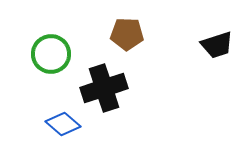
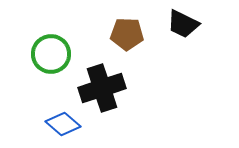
black trapezoid: moved 34 px left, 21 px up; rotated 44 degrees clockwise
black cross: moved 2 px left
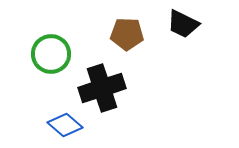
blue diamond: moved 2 px right, 1 px down
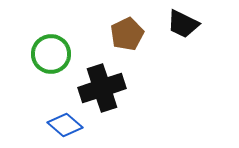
brown pentagon: rotated 28 degrees counterclockwise
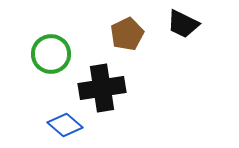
black cross: rotated 9 degrees clockwise
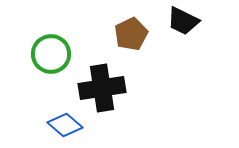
black trapezoid: moved 3 px up
brown pentagon: moved 4 px right
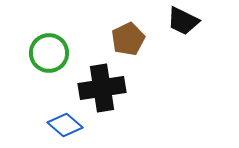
brown pentagon: moved 3 px left, 5 px down
green circle: moved 2 px left, 1 px up
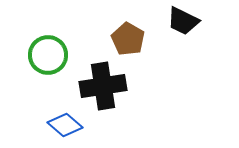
brown pentagon: rotated 16 degrees counterclockwise
green circle: moved 1 px left, 2 px down
black cross: moved 1 px right, 2 px up
